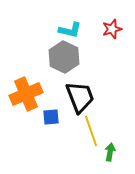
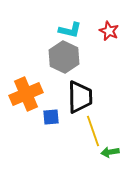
red star: moved 3 px left, 2 px down; rotated 30 degrees counterclockwise
black trapezoid: rotated 20 degrees clockwise
yellow line: moved 2 px right
green arrow: rotated 108 degrees counterclockwise
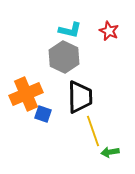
blue square: moved 8 px left, 3 px up; rotated 24 degrees clockwise
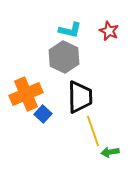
blue square: rotated 24 degrees clockwise
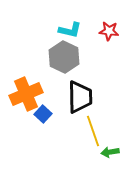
red star: rotated 18 degrees counterclockwise
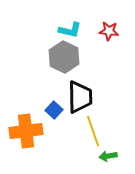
orange cross: moved 37 px down; rotated 16 degrees clockwise
blue square: moved 11 px right, 4 px up
green arrow: moved 2 px left, 4 px down
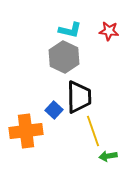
black trapezoid: moved 1 px left
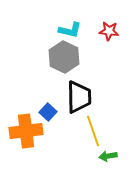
blue square: moved 6 px left, 2 px down
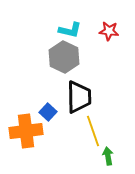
green arrow: rotated 90 degrees clockwise
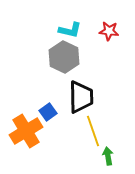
black trapezoid: moved 2 px right
blue square: rotated 12 degrees clockwise
orange cross: rotated 24 degrees counterclockwise
